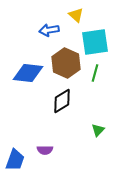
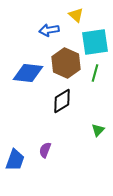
purple semicircle: rotated 112 degrees clockwise
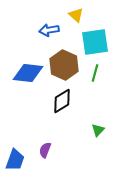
brown hexagon: moved 2 px left, 2 px down
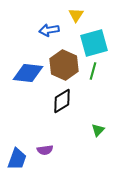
yellow triangle: rotated 21 degrees clockwise
cyan square: moved 1 px left, 1 px down; rotated 8 degrees counterclockwise
green line: moved 2 px left, 2 px up
purple semicircle: rotated 119 degrees counterclockwise
blue trapezoid: moved 2 px right, 1 px up
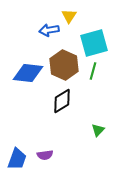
yellow triangle: moved 7 px left, 1 px down
purple semicircle: moved 5 px down
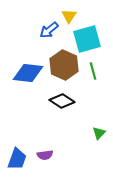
blue arrow: rotated 30 degrees counterclockwise
cyan square: moved 7 px left, 4 px up
green line: rotated 30 degrees counterclockwise
black diamond: rotated 65 degrees clockwise
green triangle: moved 1 px right, 3 px down
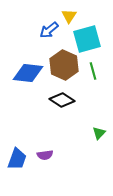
black diamond: moved 1 px up
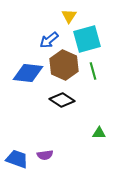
blue arrow: moved 10 px down
green triangle: rotated 48 degrees clockwise
blue trapezoid: rotated 90 degrees counterclockwise
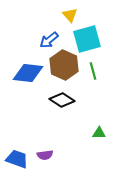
yellow triangle: moved 1 px right, 1 px up; rotated 14 degrees counterclockwise
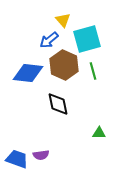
yellow triangle: moved 7 px left, 5 px down
black diamond: moved 4 px left, 4 px down; rotated 45 degrees clockwise
purple semicircle: moved 4 px left
